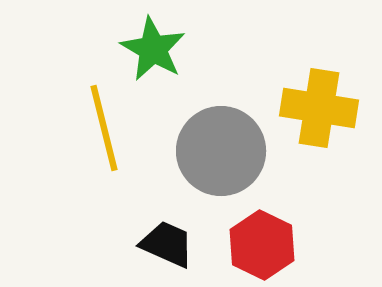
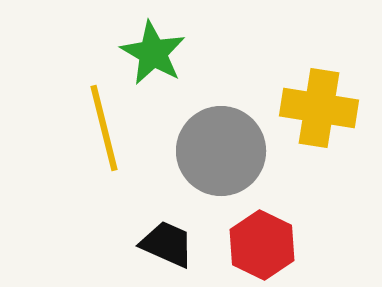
green star: moved 4 px down
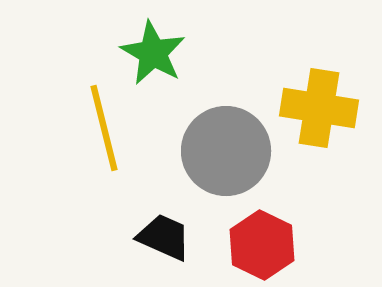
gray circle: moved 5 px right
black trapezoid: moved 3 px left, 7 px up
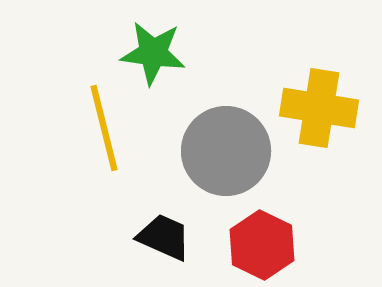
green star: rotated 22 degrees counterclockwise
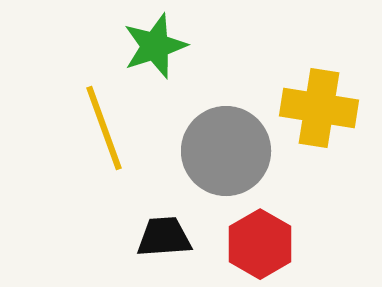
green star: moved 2 px right, 7 px up; rotated 26 degrees counterclockwise
yellow line: rotated 6 degrees counterclockwise
black trapezoid: rotated 28 degrees counterclockwise
red hexagon: moved 2 px left, 1 px up; rotated 4 degrees clockwise
